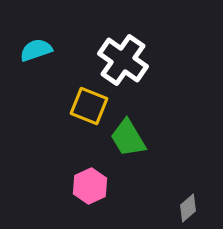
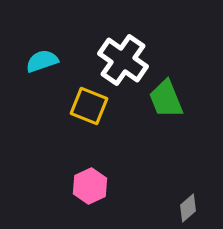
cyan semicircle: moved 6 px right, 11 px down
green trapezoid: moved 38 px right, 39 px up; rotated 9 degrees clockwise
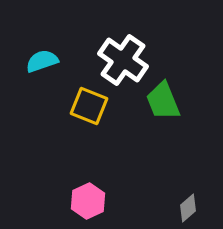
green trapezoid: moved 3 px left, 2 px down
pink hexagon: moved 2 px left, 15 px down
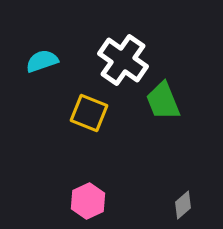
yellow square: moved 7 px down
gray diamond: moved 5 px left, 3 px up
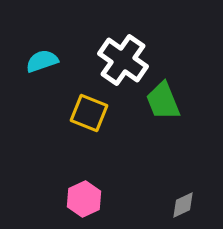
pink hexagon: moved 4 px left, 2 px up
gray diamond: rotated 16 degrees clockwise
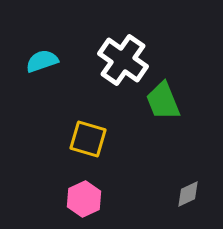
yellow square: moved 1 px left, 26 px down; rotated 6 degrees counterclockwise
gray diamond: moved 5 px right, 11 px up
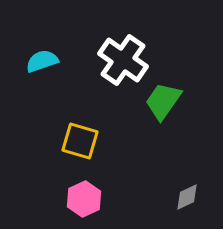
green trapezoid: rotated 57 degrees clockwise
yellow square: moved 8 px left, 2 px down
gray diamond: moved 1 px left, 3 px down
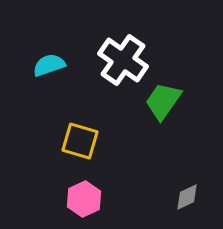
cyan semicircle: moved 7 px right, 4 px down
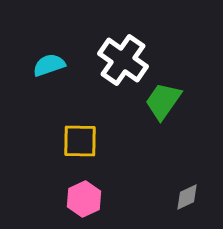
yellow square: rotated 15 degrees counterclockwise
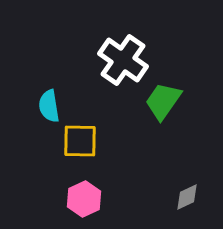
cyan semicircle: moved 41 px down; rotated 80 degrees counterclockwise
